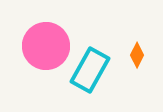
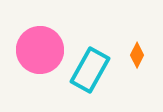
pink circle: moved 6 px left, 4 px down
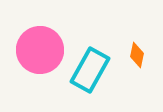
orange diamond: rotated 15 degrees counterclockwise
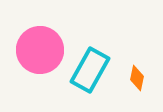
orange diamond: moved 23 px down
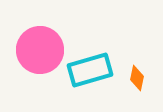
cyan rectangle: rotated 45 degrees clockwise
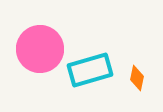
pink circle: moved 1 px up
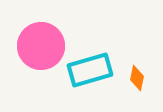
pink circle: moved 1 px right, 3 px up
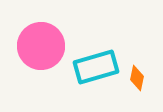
cyan rectangle: moved 6 px right, 3 px up
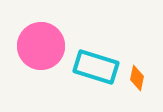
cyan rectangle: rotated 33 degrees clockwise
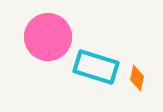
pink circle: moved 7 px right, 9 px up
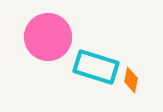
orange diamond: moved 6 px left, 2 px down
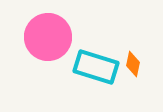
orange diamond: moved 2 px right, 16 px up
